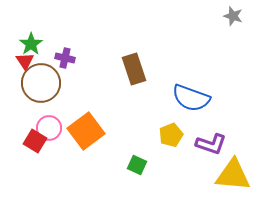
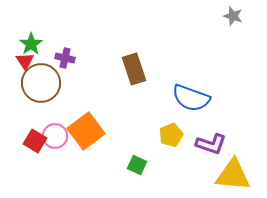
pink circle: moved 6 px right, 8 px down
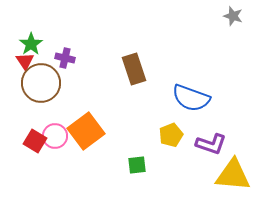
green square: rotated 30 degrees counterclockwise
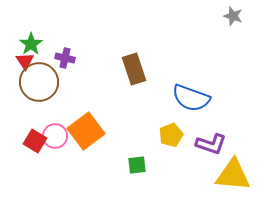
brown circle: moved 2 px left, 1 px up
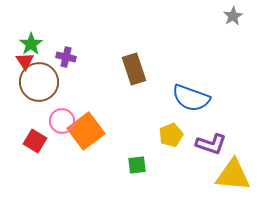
gray star: rotated 24 degrees clockwise
purple cross: moved 1 px right, 1 px up
pink circle: moved 7 px right, 15 px up
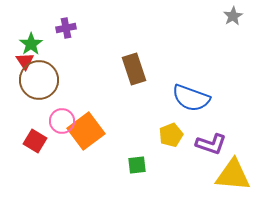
purple cross: moved 29 px up; rotated 24 degrees counterclockwise
brown circle: moved 2 px up
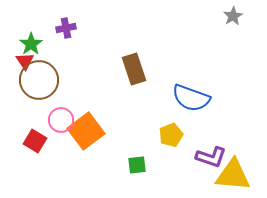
pink circle: moved 1 px left, 1 px up
purple L-shape: moved 13 px down
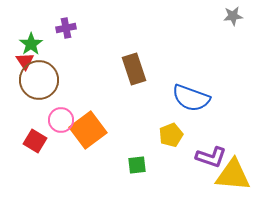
gray star: rotated 24 degrees clockwise
orange square: moved 2 px right, 1 px up
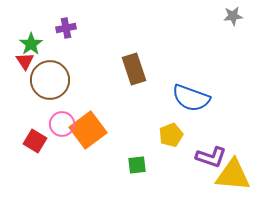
brown circle: moved 11 px right
pink circle: moved 1 px right, 4 px down
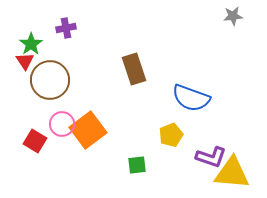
yellow triangle: moved 1 px left, 2 px up
